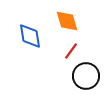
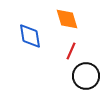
orange diamond: moved 2 px up
red line: rotated 12 degrees counterclockwise
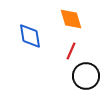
orange diamond: moved 4 px right
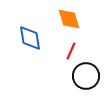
orange diamond: moved 2 px left
blue diamond: moved 2 px down
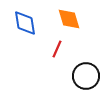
blue diamond: moved 5 px left, 15 px up
red line: moved 14 px left, 2 px up
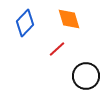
blue diamond: rotated 52 degrees clockwise
red line: rotated 24 degrees clockwise
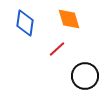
blue diamond: rotated 36 degrees counterclockwise
black circle: moved 1 px left
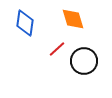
orange diamond: moved 4 px right
black circle: moved 1 px left, 15 px up
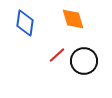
red line: moved 6 px down
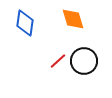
red line: moved 1 px right, 6 px down
